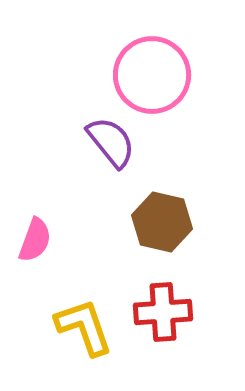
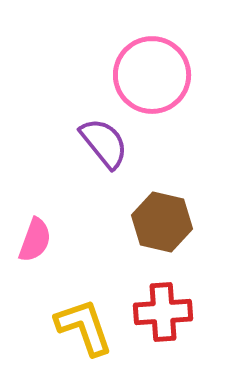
purple semicircle: moved 7 px left, 1 px down
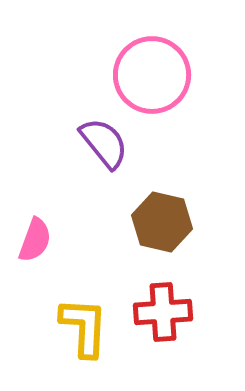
yellow L-shape: rotated 22 degrees clockwise
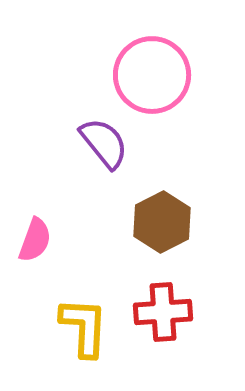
brown hexagon: rotated 20 degrees clockwise
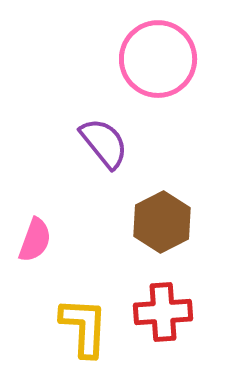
pink circle: moved 6 px right, 16 px up
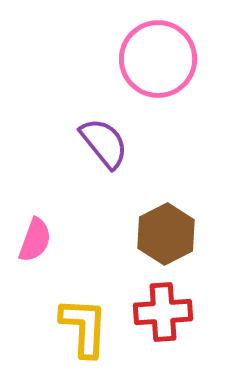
brown hexagon: moved 4 px right, 12 px down
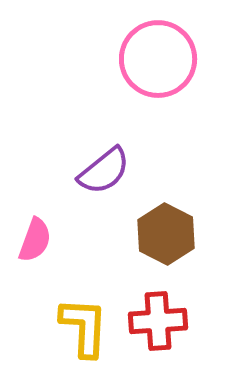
purple semicircle: moved 28 px down; rotated 90 degrees clockwise
brown hexagon: rotated 6 degrees counterclockwise
red cross: moved 5 px left, 9 px down
